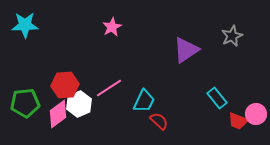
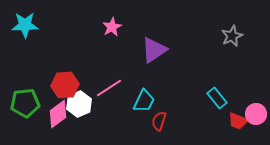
purple triangle: moved 32 px left
red semicircle: rotated 114 degrees counterclockwise
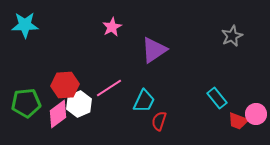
green pentagon: moved 1 px right
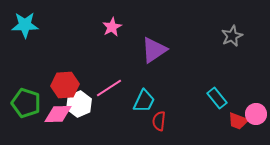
green pentagon: rotated 24 degrees clockwise
pink diamond: rotated 36 degrees clockwise
red semicircle: rotated 12 degrees counterclockwise
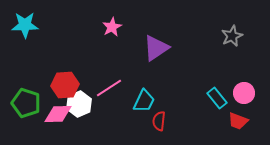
purple triangle: moved 2 px right, 2 px up
pink circle: moved 12 px left, 21 px up
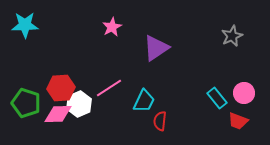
red hexagon: moved 4 px left, 3 px down
red semicircle: moved 1 px right
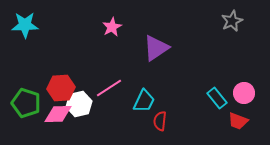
gray star: moved 15 px up
white hexagon: rotated 10 degrees clockwise
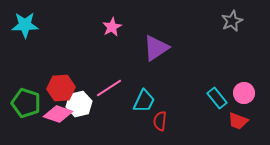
pink diamond: rotated 20 degrees clockwise
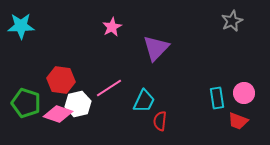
cyan star: moved 4 px left, 1 px down
purple triangle: rotated 12 degrees counterclockwise
red hexagon: moved 8 px up; rotated 12 degrees clockwise
cyan rectangle: rotated 30 degrees clockwise
white hexagon: moved 1 px left
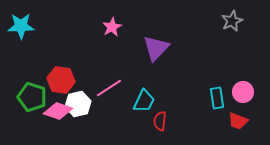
pink circle: moved 1 px left, 1 px up
green pentagon: moved 6 px right, 6 px up
pink diamond: moved 3 px up
